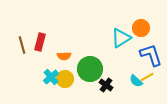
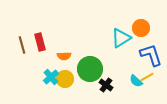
red rectangle: rotated 30 degrees counterclockwise
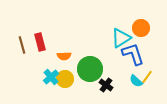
blue L-shape: moved 18 px left, 1 px up
yellow line: rotated 24 degrees counterclockwise
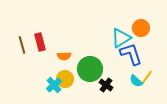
blue L-shape: moved 2 px left
cyan cross: moved 3 px right, 8 px down
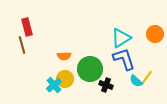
orange circle: moved 14 px right, 6 px down
red rectangle: moved 13 px left, 15 px up
blue L-shape: moved 7 px left, 5 px down
black cross: rotated 16 degrees counterclockwise
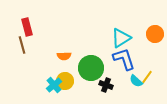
green circle: moved 1 px right, 1 px up
yellow circle: moved 2 px down
